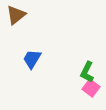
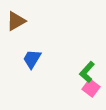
brown triangle: moved 6 px down; rotated 10 degrees clockwise
green L-shape: rotated 15 degrees clockwise
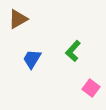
brown triangle: moved 2 px right, 2 px up
green L-shape: moved 14 px left, 21 px up
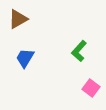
green L-shape: moved 6 px right
blue trapezoid: moved 7 px left, 1 px up
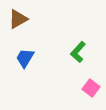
green L-shape: moved 1 px left, 1 px down
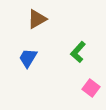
brown triangle: moved 19 px right
blue trapezoid: moved 3 px right
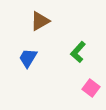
brown triangle: moved 3 px right, 2 px down
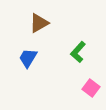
brown triangle: moved 1 px left, 2 px down
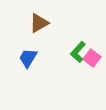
pink square: moved 1 px right, 30 px up
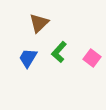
brown triangle: rotated 15 degrees counterclockwise
green L-shape: moved 19 px left
